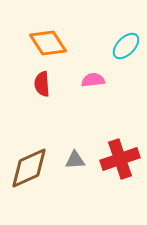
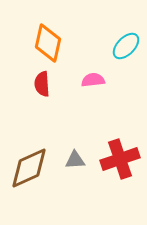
orange diamond: rotated 45 degrees clockwise
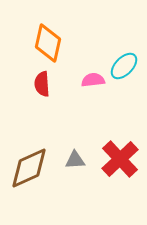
cyan ellipse: moved 2 px left, 20 px down
red cross: rotated 24 degrees counterclockwise
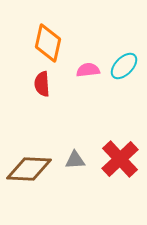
pink semicircle: moved 5 px left, 10 px up
brown diamond: moved 1 px down; rotated 27 degrees clockwise
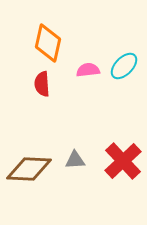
red cross: moved 3 px right, 2 px down
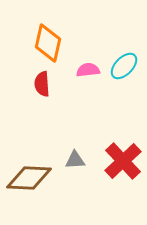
brown diamond: moved 9 px down
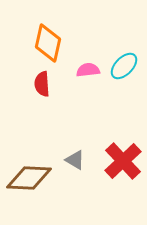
gray triangle: rotated 35 degrees clockwise
